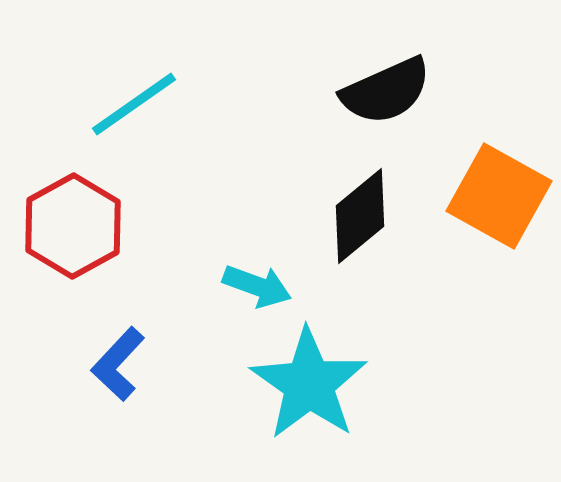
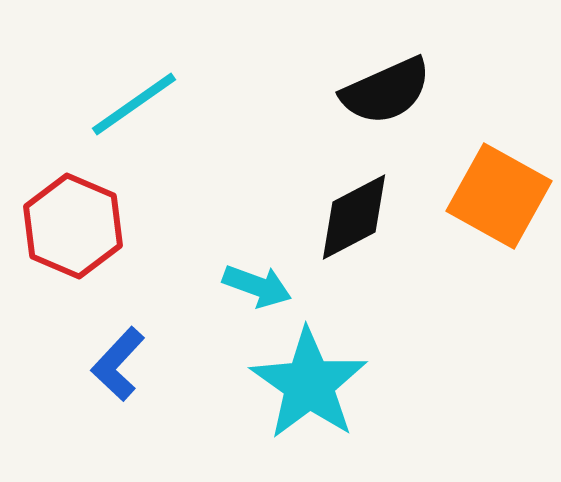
black diamond: moved 6 px left, 1 px down; rotated 12 degrees clockwise
red hexagon: rotated 8 degrees counterclockwise
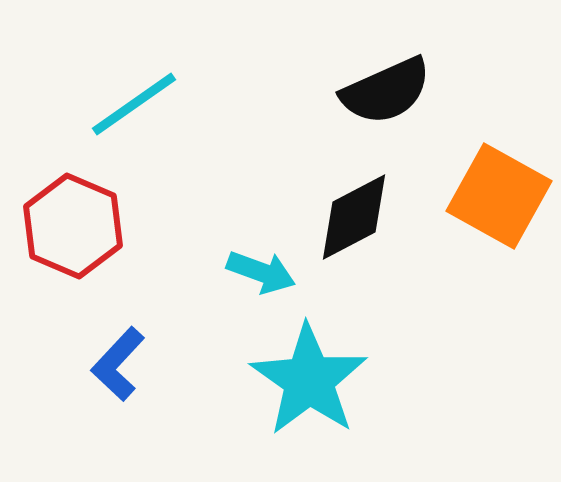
cyan arrow: moved 4 px right, 14 px up
cyan star: moved 4 px up
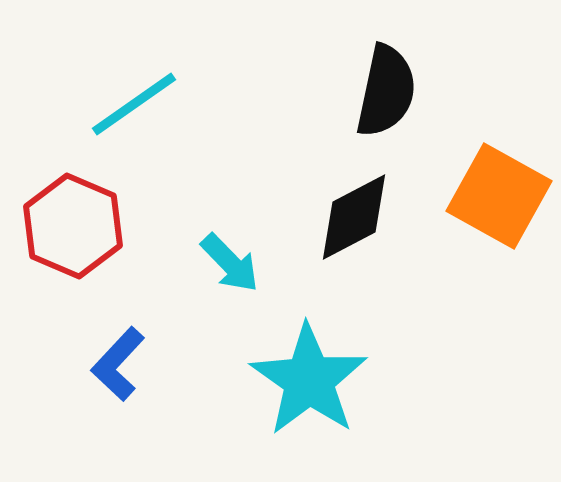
black semicircle: rotated 54 degrees counterclockwise
cyan arrow: moved 31 px left, 9 px up; rotated 26 degrees clockwise
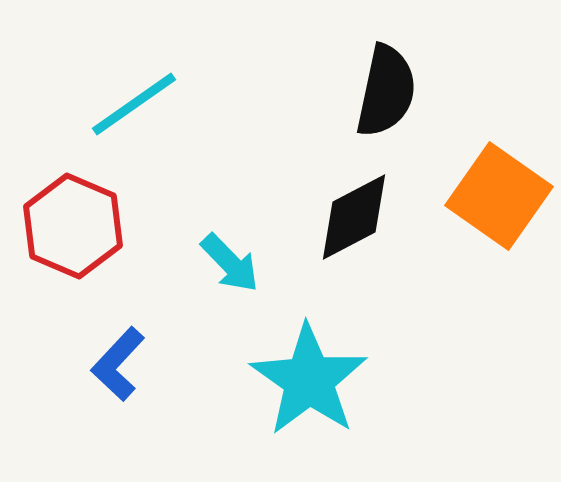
orange square: rotated 6 degrees clockwise
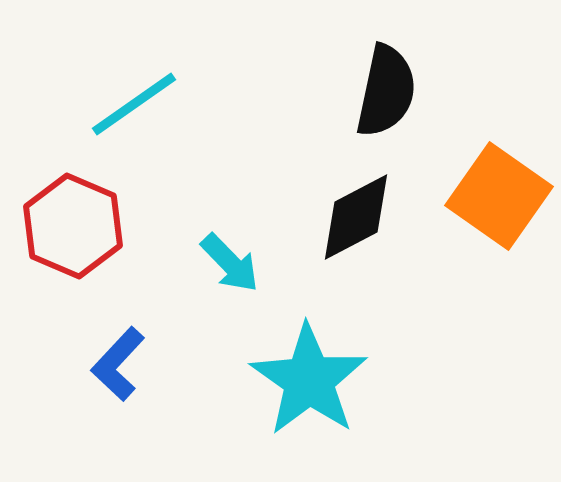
black diamond: moved 2 px right
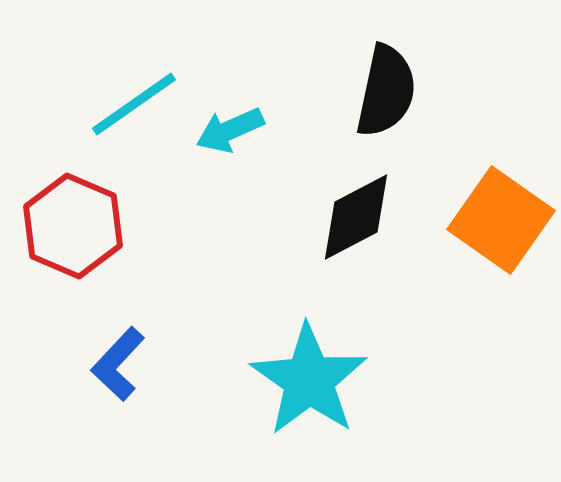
orange square: moved 2 px right, 24 px down
cyan arrow: moved 133 px up; rotated 110 degrees clockwise
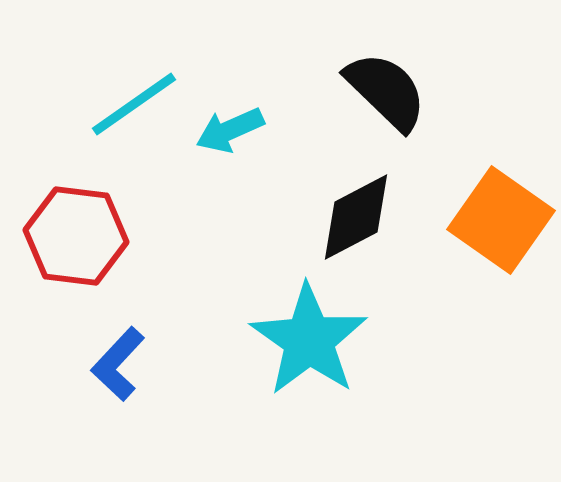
black semicircle: rotated 58 degrees counterclockwise
red hexagon: moved 3 px right, 10 px down; rotated 16 degrees counterclockwise
cyan star: moved 40 px up
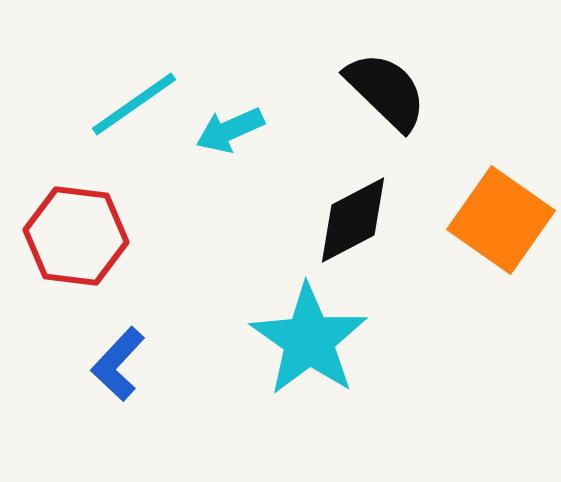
black diamond: moved 3 px left, 3 px down
